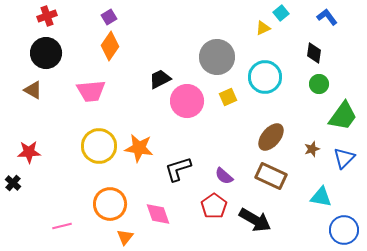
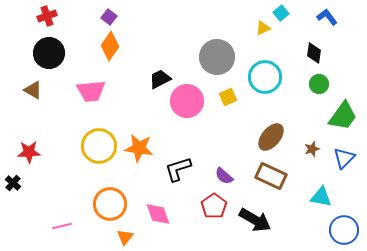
purple square: rotated 21 degrees counterclockwise
black circle: moved 3 px right
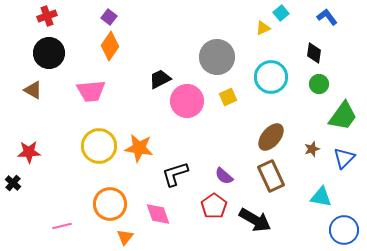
cyan circle: moved 6 px right
black L-shape: moved 3 px left, 5 px down
brown rectangle: rotated 40 degrees clockwise
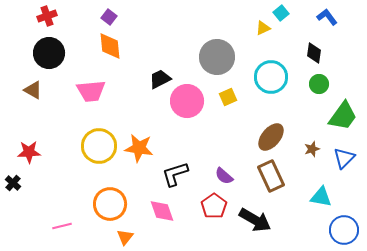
orange diamond: rotated 40 degrees counterclockwise
pink diamond: moved 4 px right, 3 px up
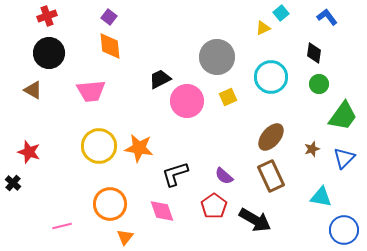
red star: rotated 20 degrees clockwise
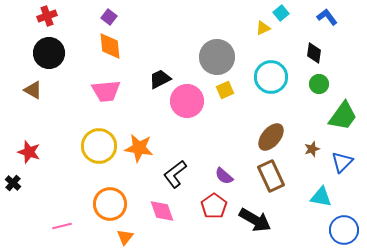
pink trapezoid: moved 15 px right
yellow square: moved 3 px left, 7 px up
blue triangle: moved 2 px left, 4 px down
black L-shape: rotated 20 degrees counterclockwise
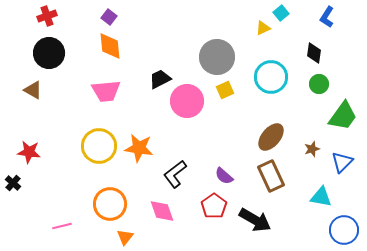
blue L-shape: rotated 110 degrees counterclockwise
red star: rotated 10 degrees counterclockwise
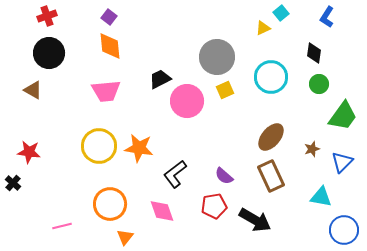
red pentagon: rotated 25 degrees clockwise
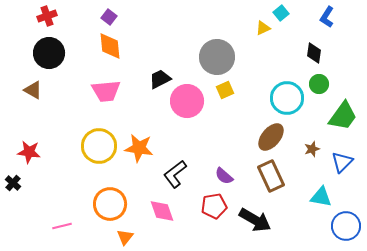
cyan circle: moved 16 px right, 21 px down
blue circle: moved 2 px right, 4 px up
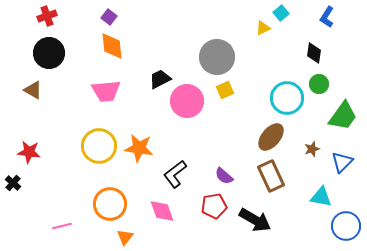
orange diamond: moved 2 px right
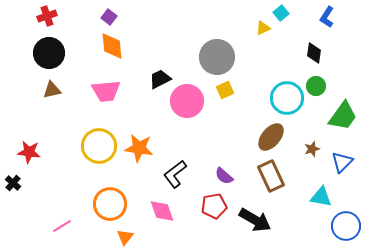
green circle: moved 3 px left, 2 px down
brown triangle: moved 19 px right; rotated 42 degrees counterclockwise
pink line: rotated 18 degrees counterclockwise
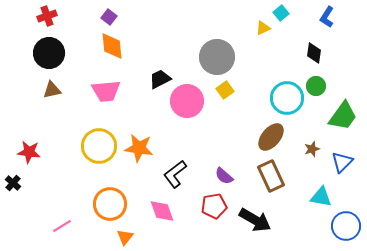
yellow square: rotated 12 degrees counterclockwise
